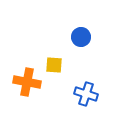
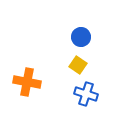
yellow square: moved 24 px right; rotated 30 degrees clockwise
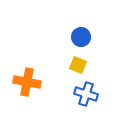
yellow square: rotated 12 degrees counterclockwise
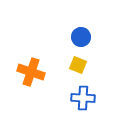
orange cross: moved 4 px right, 10 px up; rotated 8 degrees clockwise
blue cross: moved 3 px left, 4 px down; rotated 15 degrees counterclockwise
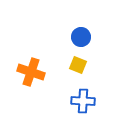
blue cross: moved 3 px down
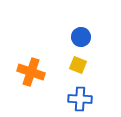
blue cross: moved 3 px left, 2 px up
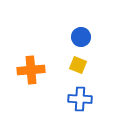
orange cross: moved 2 px up; rotated 24 degrees counterclockwise
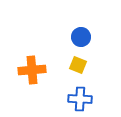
orange cross: moved 1 px right
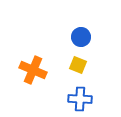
orange cross: moved 1 px right; rotated 28 degrees clockwise
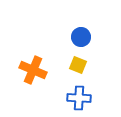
blue cross: moved 1 px left, 1 px up
